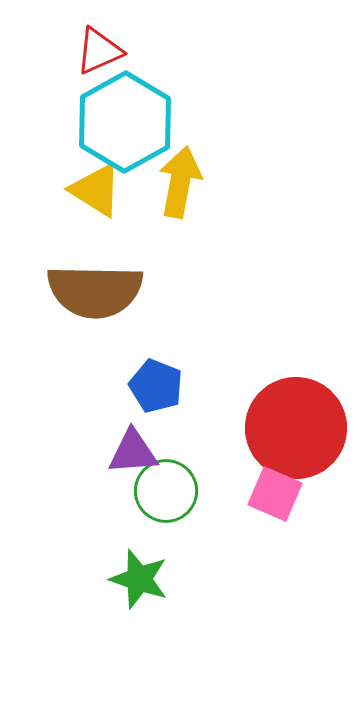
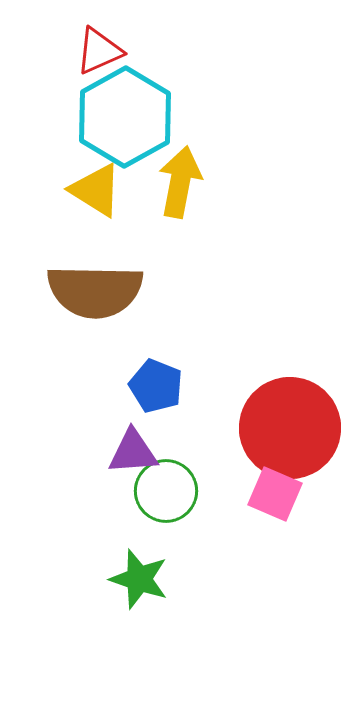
cyan hexagon: moved 5 px up
red circle: moved 6 px left
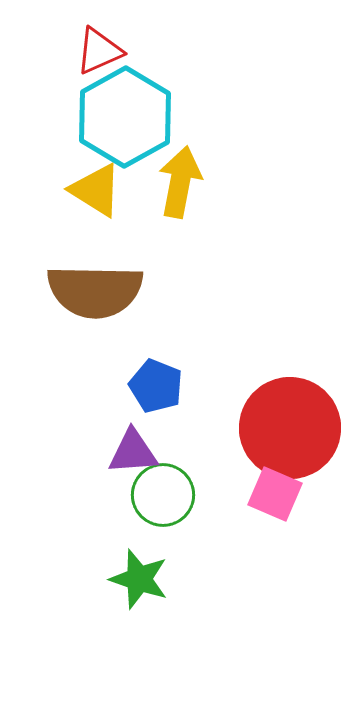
green circle: moved 3 px left, 4 px down
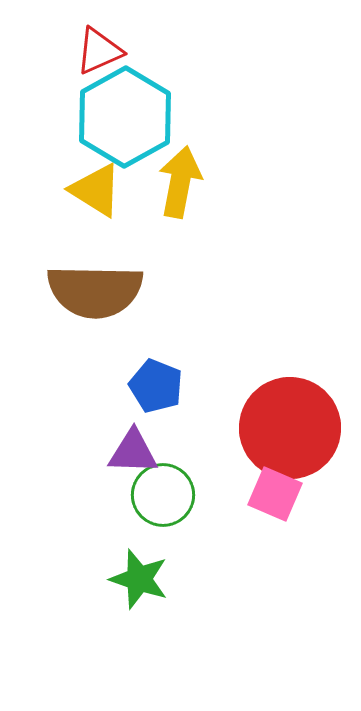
purple triangle: rotated 6 degrees clockwise
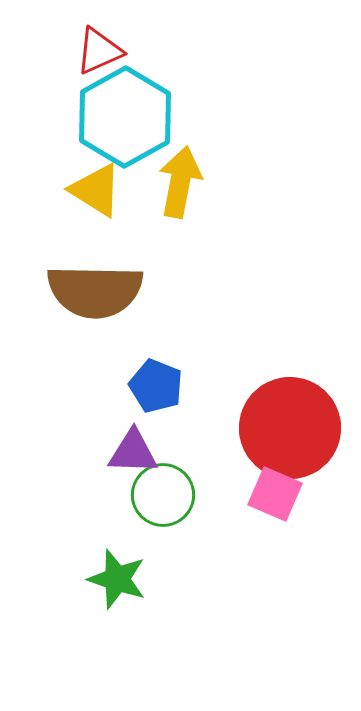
green star: moved 22 px left
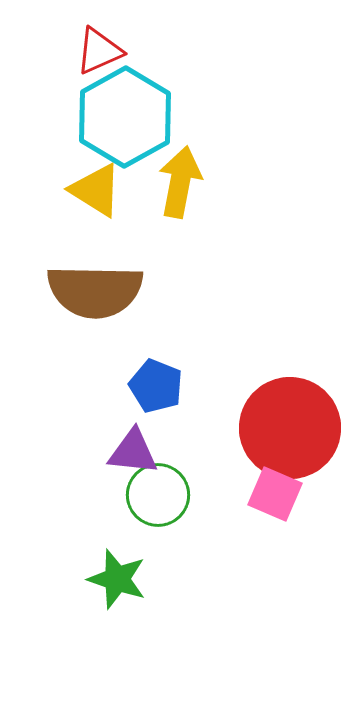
purple triangle: rotated 4 degrees clockwise
green circle: moved 5 px left
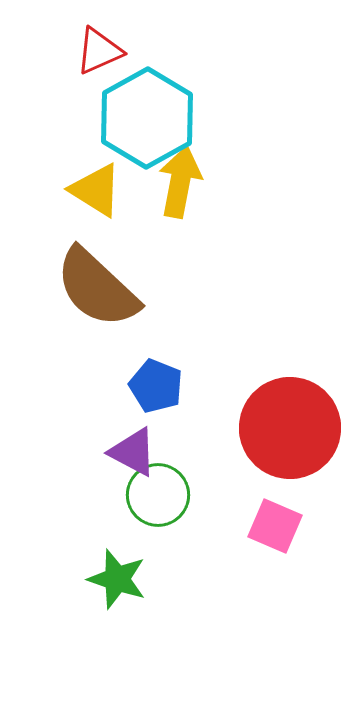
cyan hexagon: moved 22 px right, 1 px down
brown semicircle: moved 2 px right, 3 px up; rotated 42 degrees clockwise
purple triangle: rotated 22 degrees clockwise
pink square: moved 32 px down
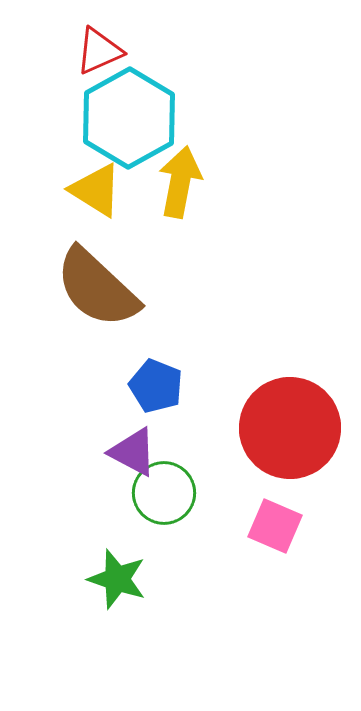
cyan hexagon: moved 18 px left
green circle: moved 6 px right, 2 px up
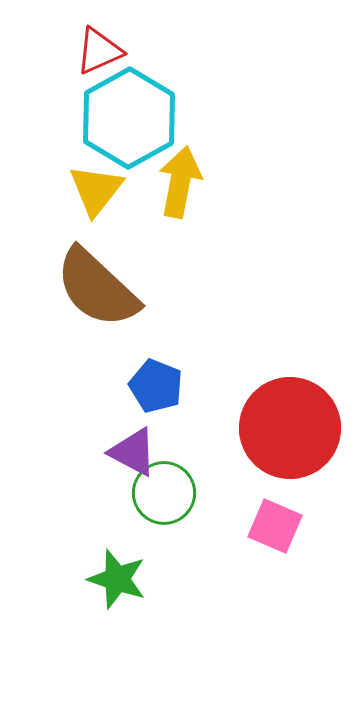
yellow triangle: rotated 36 degrees clockwise
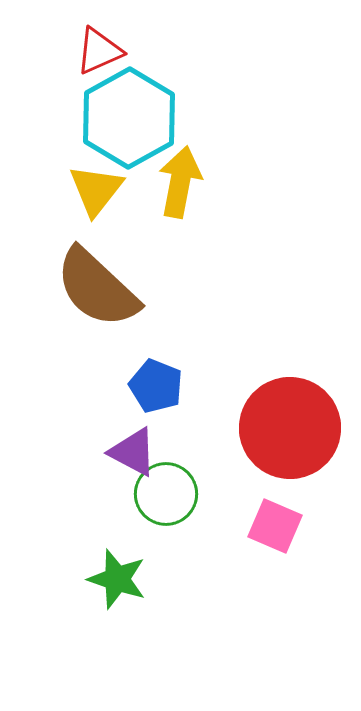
green circle: moved 2 px right, 1 px down
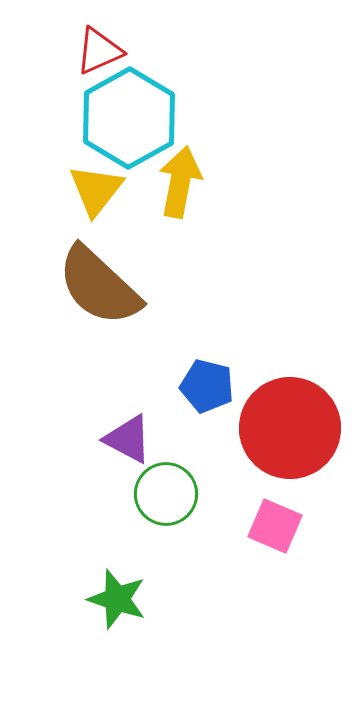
brown semicircle: moved 2 px right, 2 px up
blue pentagon: moved 51 px right; rotated 8 degrees counterclockwise
purple triangle: moved 5 px left, 13 px up
green star: moved 20 px down
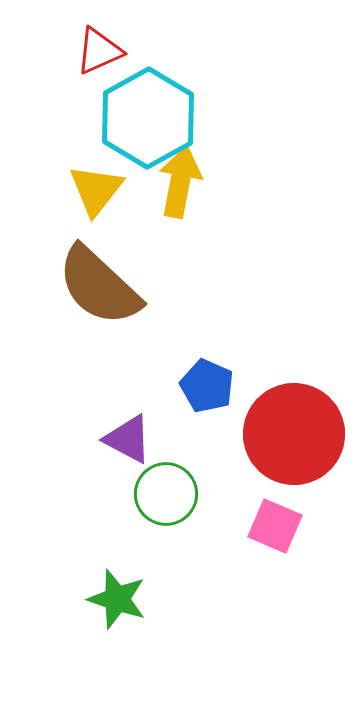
cyan hexagon: moved 19 px right
blue pentagon: rotated 10 degrees clockwise
red circle: moved 4 px right, 6 px down
